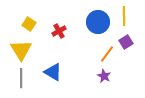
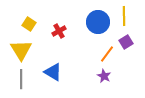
gray line: moved 1 px down
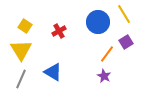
yellow line: moved 2 px up; rotated 30 degrees counterclockwise
yellow square: moved 4 px left, 2 px down
gray line: rotated 24 degrees clockwise
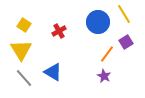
yellow square: moved 1 px left, 1 px up
gray line: moved 3 px right, 1 px up; rotated 66 degrees counterclockwise
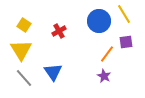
blue circle: moved 1 px right, 1 px up
purple square: rotated 24 degrees clockwise
blue triangle: rotated 24 degrees clockwise
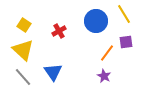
blue circle: moved 3 px left
yellow triangle: moved 2 px right; rotated 15 degrees counterclockwise
orange line: moved 1 px up
gray line: moved 1 px left, 1 px up
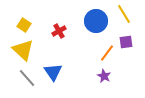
gray line: moved 4 px right, 1 px down
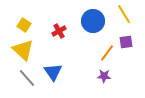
blue circle: moved 3 px left
purple star: rotated 24 degrees counterclockwise
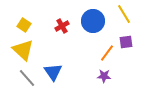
red cross: moved 3 px right, 5 px up
